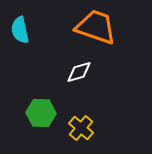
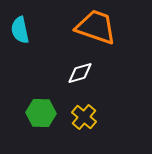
white diamond: moved 1 px right, 1 px down
yellow cross: moved 3 px right, 11 px up
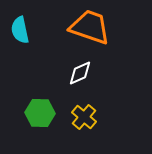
orange trapezoid: moved 6 px left
white diamond: rotated 8 degrees counterclockwise
green hexagon: moved 1 px left
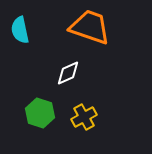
white diamond: moved 12 px left
green hexagon: rotated 16 degrees clockwise
yellow cross: rotated 20 degrees clockwise
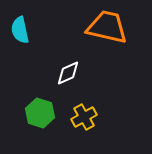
orange trapezoid: moved 17 px right; rotated 6 degrees counterclockwise
